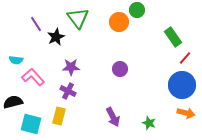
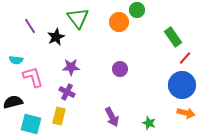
purple line: moved 6 px left, 2 px down
pink L-shape: rotated 25 degrees clockwise
purple cross: moved 1 px left, 1 px down
purple arrow: moved 1 px left
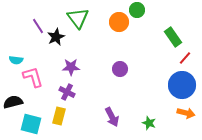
purple line: moved 8 px right
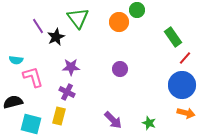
purple arrow: moved 1 px right, 3 px down; rotated 18 degrees counterclockwise
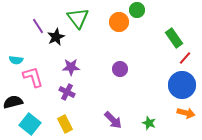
green rectangle: moved 1 px right, 1 px down
yellow rectangle: moved 6 px right, 8 px down; rotated 42 degrees counterclockwise
cyan square: moved 1 px left; rotated 25 degrees clockwise
